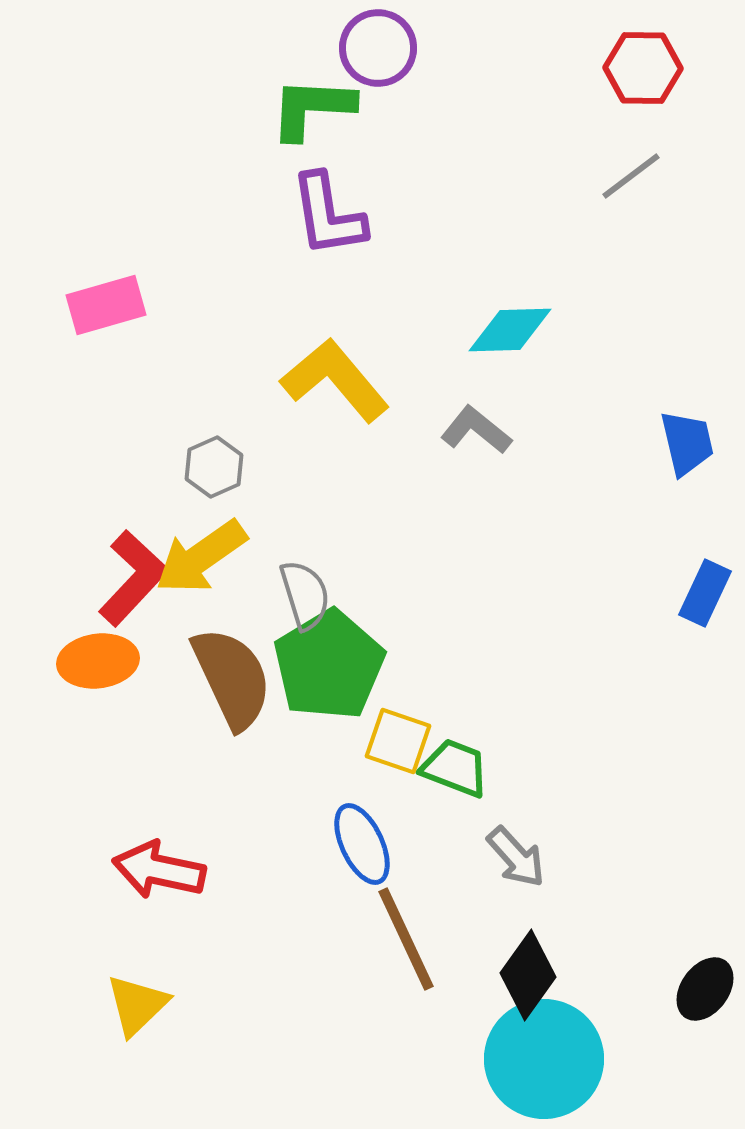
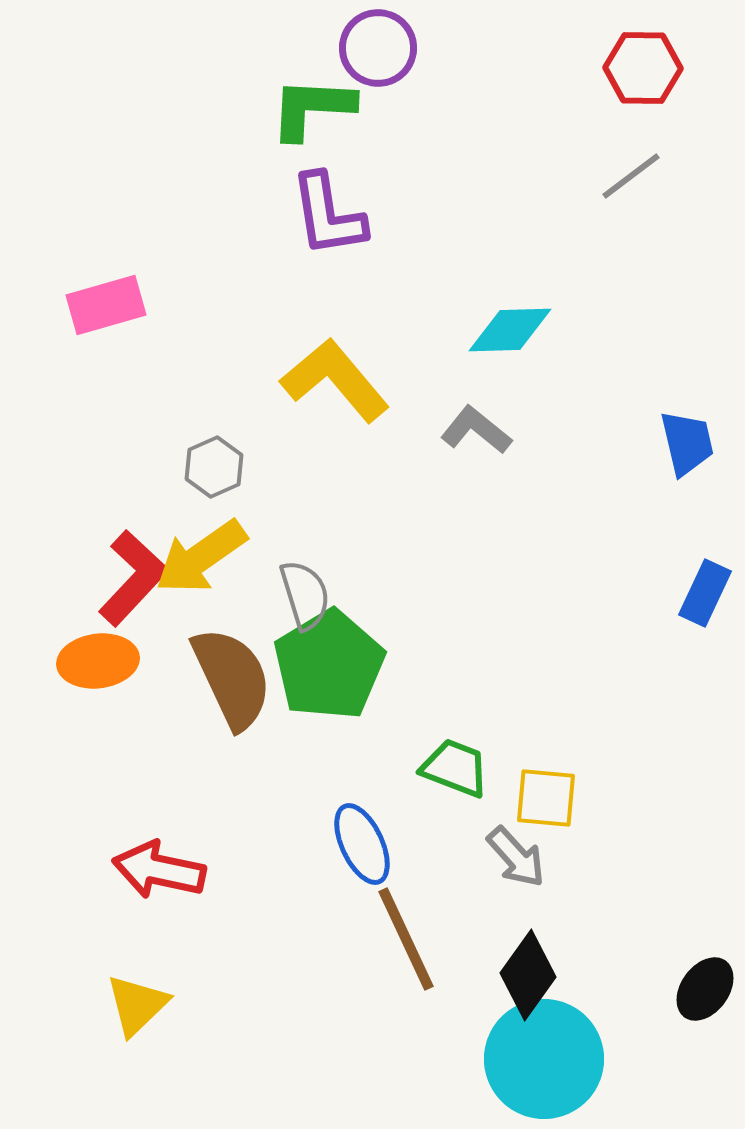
yellow square: moved 148 px right, 57 px down; rotated 14 degrees counterclockwise
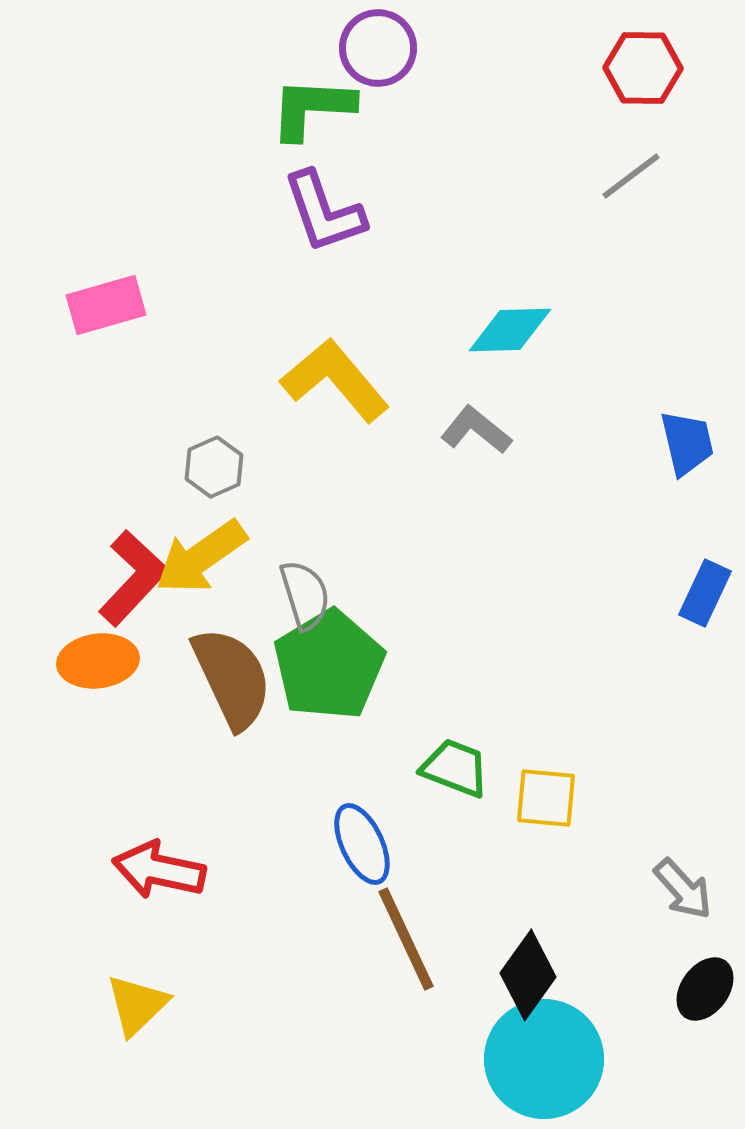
purple L-shape: moved 4 px left, 3 px up; rotated 10 degrees counterclockwise
gray arrow: moved 167 px right, 32 px down
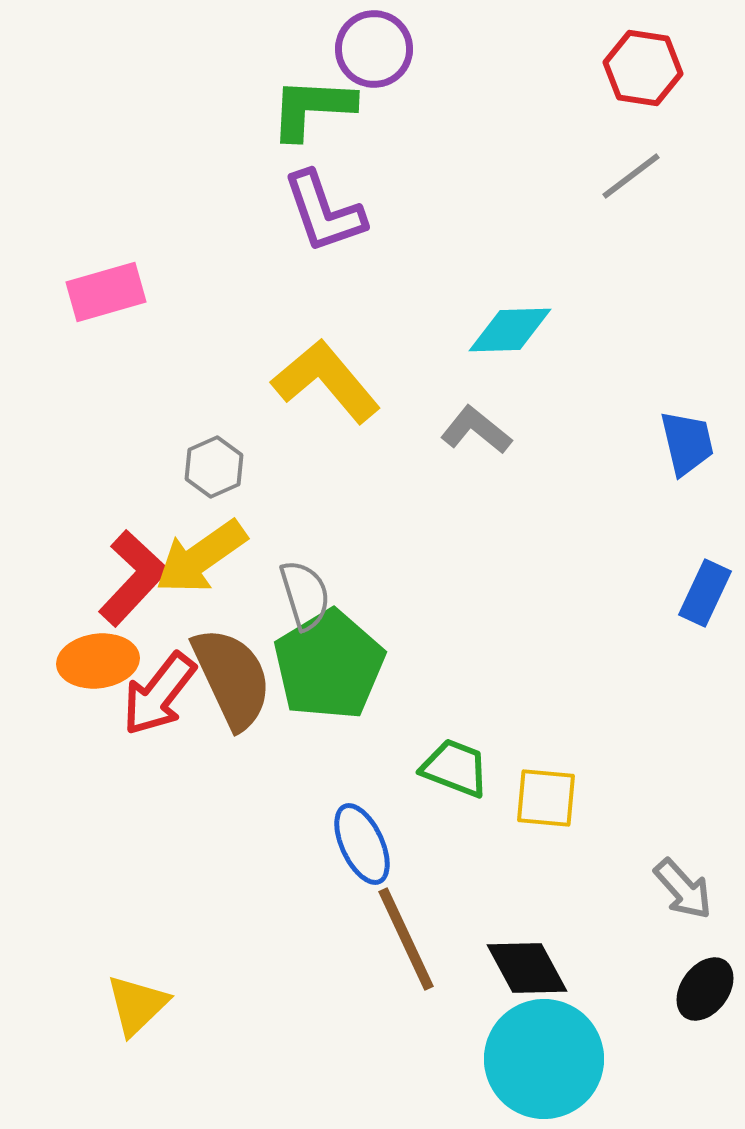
purple circle: moved 4 px left, 1 px down
red hexagon: rotated 8 degrees clockwise
pink rectangle: moved 13 px up
yellow L-shape: moved 9 px left, 1 px down
red arrow: moved 176 px up; rotated 64 degrees counterclockwise
black diamond: moved 1 px left, 7 px up; rotated 64 degrees counterclockwise
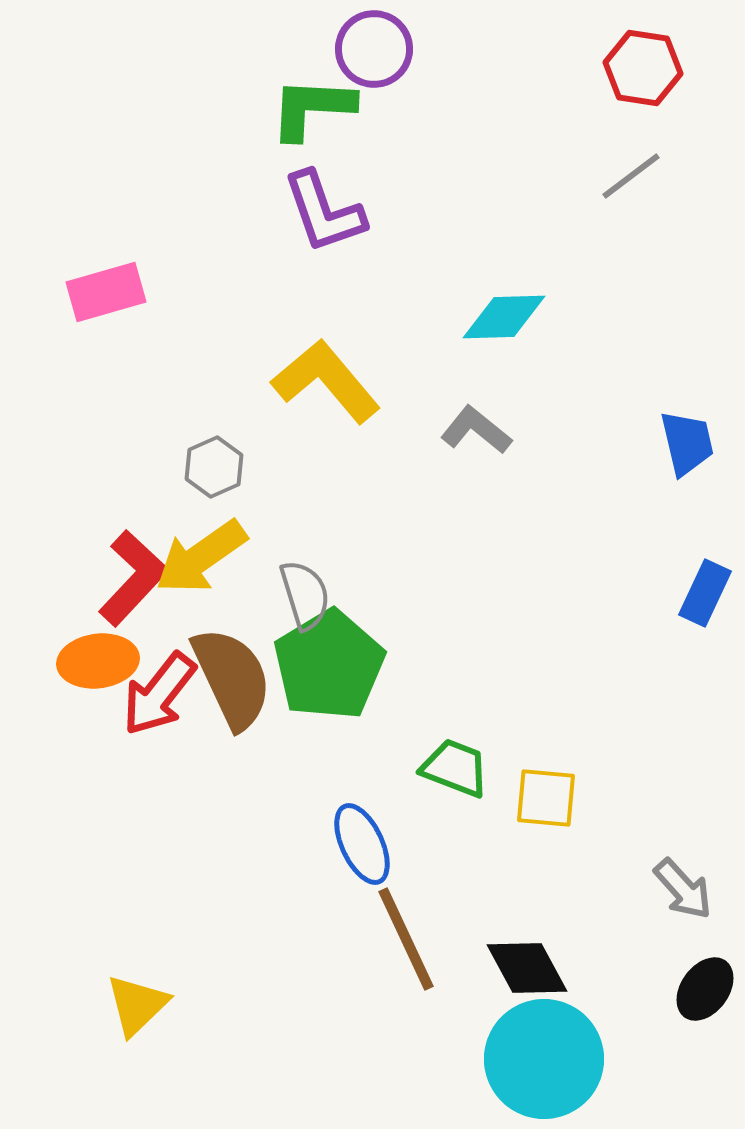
cyan diamond: moved 6 px left, 13 px up
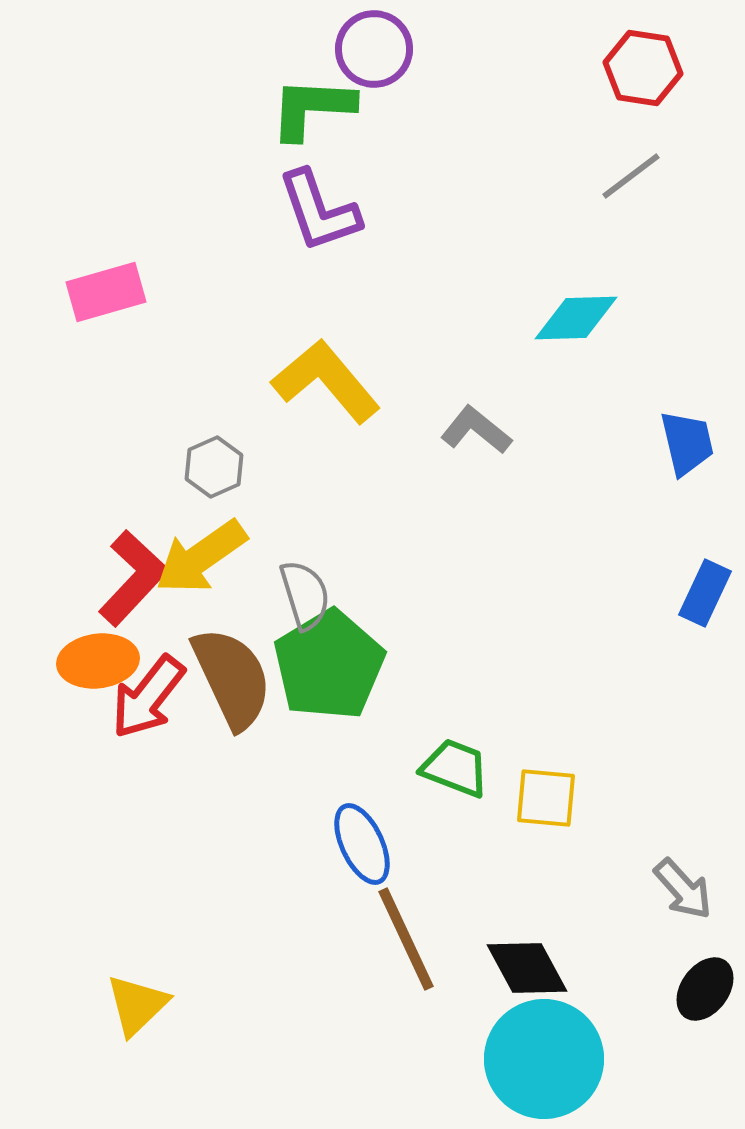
purple L-shape: moved 5 px left, 1 px up
cyan diamond: moved 72 px right, 1 px down
red arrow: moved 11 px left, 3 px down
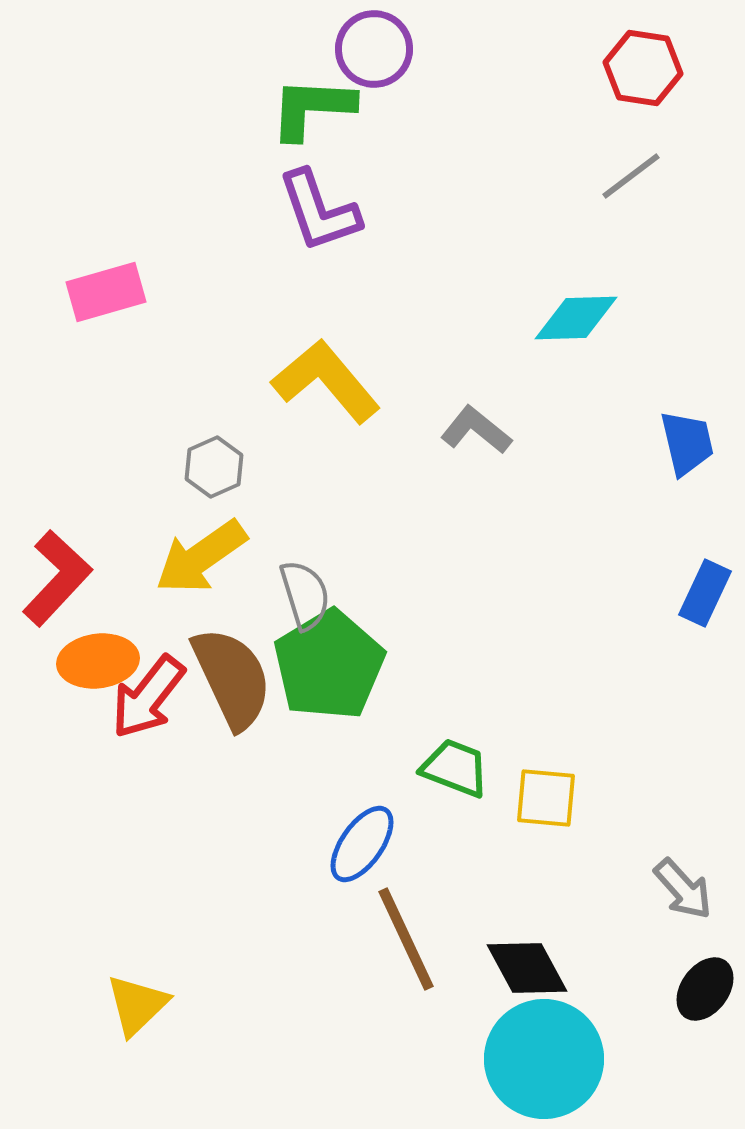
red L-shape: moved 76 px left
blue ellipse: rotated 60 degrees clockwise
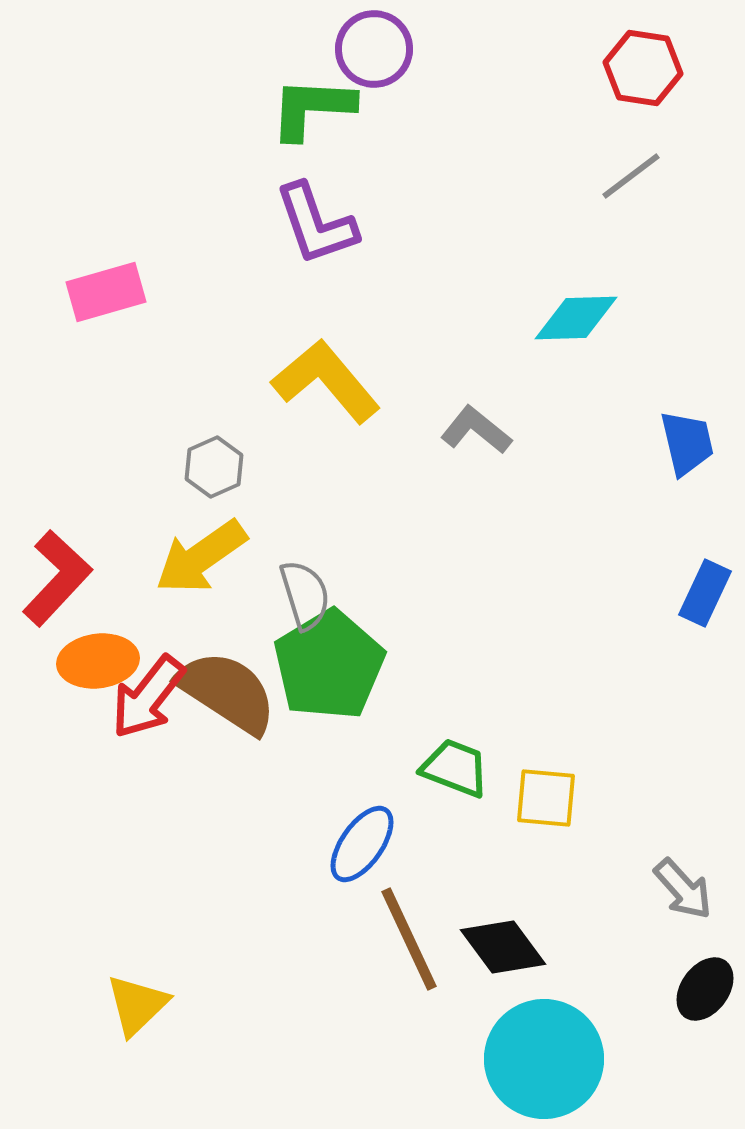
purple L-shape: moved 3 px left, 13 px down
brown semicircle: moved 5 px left, 14 px down; rotated 32 degrees counterclockwise
brown line: moved 3 px right
black diamond: moved 24 px left, 21 px up; rotated 8 degrees counterclockwise
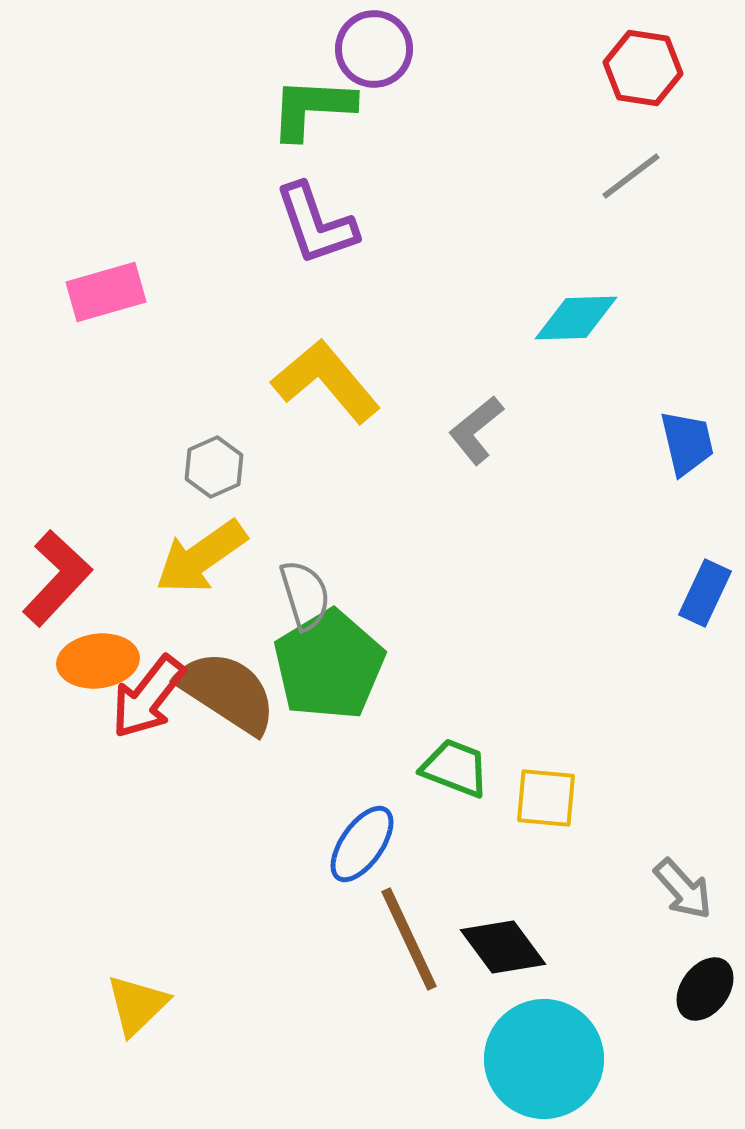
gray L-shape: rotated 78 degrees counterclockwise
